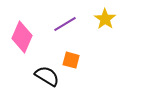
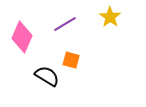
yellow star: moved 5 px right, 2 px up
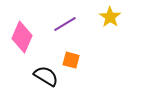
black semicircle: moved 1 px left
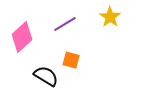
pink diamond: rotated 24 degrees clockwise
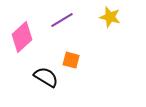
yellow star: rotated 20 degrees counterclockwise
purple line: moved 3 px left, 4 px up
black semicircle: moved 1 px down
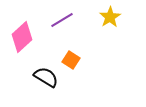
yellow star: rotated 25 degrees clockwise
orange square: rotated 18 degrees clockwise
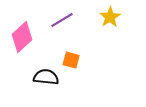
orange square: rotated 18 degrees counterclockwise
black semicircle: rotated 25 degrees counterclockwise
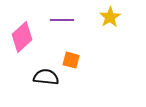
purple line: rotated 30 degrees clockwise
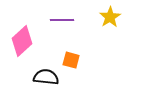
pink diamond: moved 4 px down
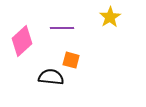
purple line: moved 8 px down
black semicircle: moved 5 px right
